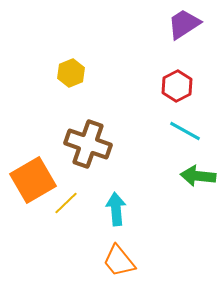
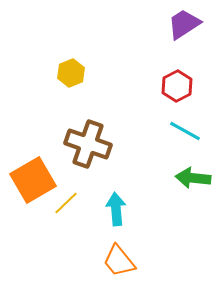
green arrow: moved 5 px left, 2 px down
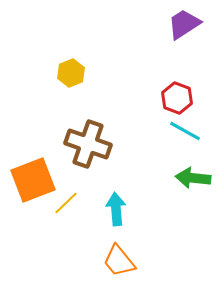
red hexagon: moved 12 px down; rotated 12 degrees counterclockwise
orange square: rotated 9 degrees clockwise
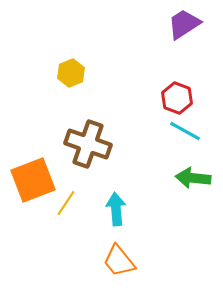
yellow line: rotated 12 degrees counterclockwise
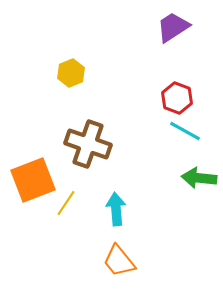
purple trapezoid: moved 11 px left, 3 px down
green arrow: moved 6 px right
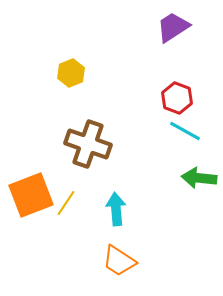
orange square: moved 2 px left, 15 px down
orange trapezoid: rotated 18 degrees counterclockwise
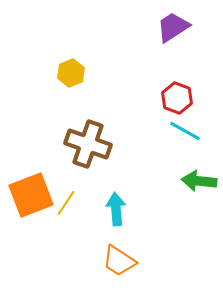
green arrow: moved 3 px down
